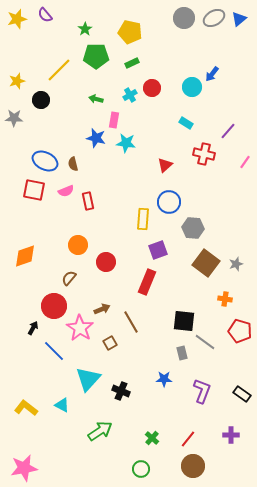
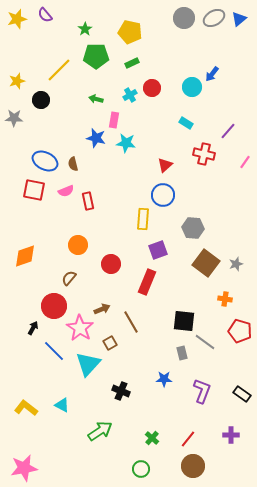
blue circle at (169, 202): moved 6 px left, 7 px up
red circle at (106, 262): moved 5 px right, 2 px down
cyan triangle at (88, 379): moved 15 px up
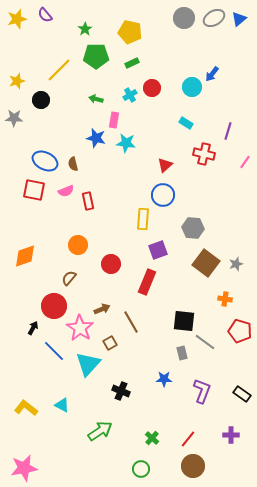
purple line at (228, 131): rotated 24 degrees counterclockwise
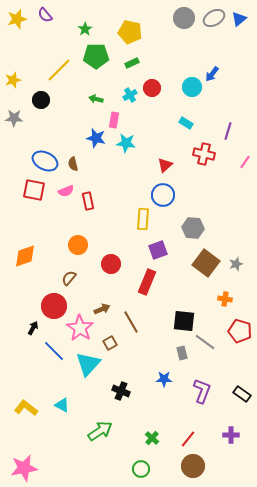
yellow star at (17, 81): moved 4 px left, 1 px up
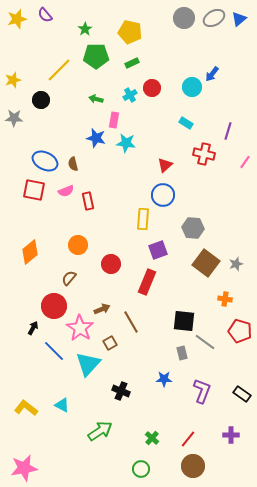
orange diamond at (25, 256): moved 5 px right, 4 px up; rotated 20 degrees counterclockwise
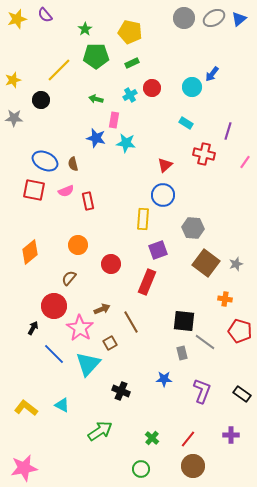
blue line at (54, 351): moved 3 px down
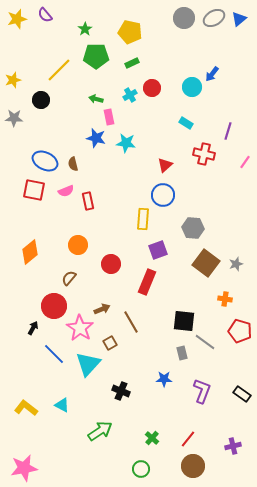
pink rectangle at (114, 120): moved 5 px left, 3 px up; rotated 21 degrees counterclockwise
purple cross at (231, 435): moved 2 px right, 11 px down; rotated 14 degrees counterclockwise
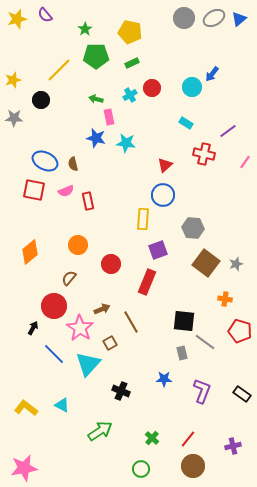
purple line at (228, 131): rotated 36 degrees clockwise
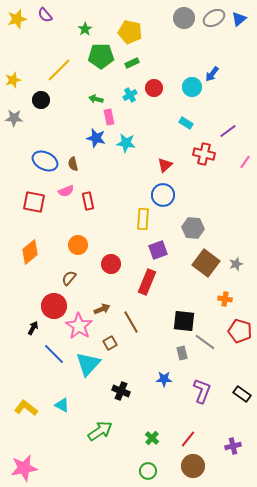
green pentagon at (96, 56): moved 5 px right
red circle at (152, 88): moved 2 px right
red square at (34, 190): moved 12 px down
pink star at (80, 328): moved 1 px left, 2 px up
green circle at (141, 469): moved 7 px right, 2 px down
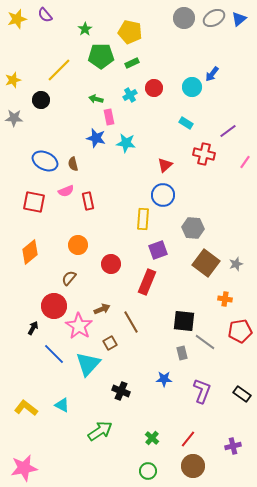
red pentagon at (240, 331): rotated 25 degrees counterclockwise
